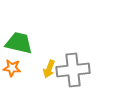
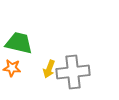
gray cross: moved 2 px down
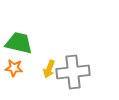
orange star: moved 2 px right
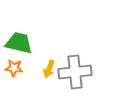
gray cross: moved 2 px right
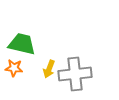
green trapezoid: moved 3 px right, 1 px down
gray cross: moved 2 px down
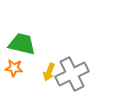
yellow arrow: moved 3 px down
gray cross: moved 3 px left; rotated 20 degrees counterclockwise
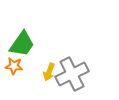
green trapezoid: rotated 112 degrees clockwise
orange star: moved 2 px up
